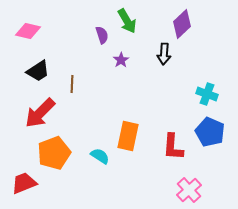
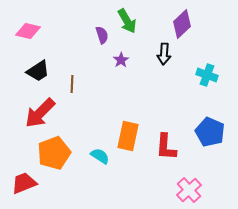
cyan cross: moved 19 px up
red L-shape: moved 7 px left
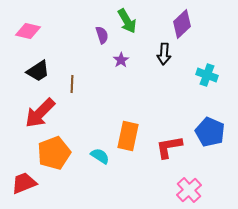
red L-shape: moved 3 px right; rotated 76 degrees clockwise
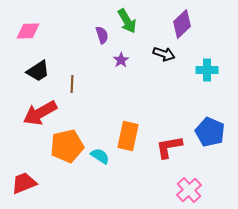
pink diamond: rotated 15 degrees counterclockwise
black arrow: rotated 75 degrees counterclockwise
cyan cross: moved 5 px up; rotated 20 degrees counterclockwise
red arrow: rotated 16 degrees clockwise
orange pentagon: moved 13 px right, 7 px up; rotated 8 degrees clockwise
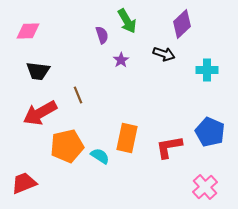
black trapezoid: rotated 40 degrees clockwise
brown line: moved 6 px right, 11 px down; rotated 24 degrees counterclockwise
orange rectangle: moved 1 px left, 2 px down
pink cross: moved 16 px right, 3 px up
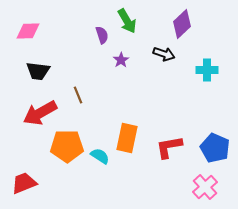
blue pentagon: moved 5 px right, 16 px down
orange pentagon: rotated 12 degrees clockwise
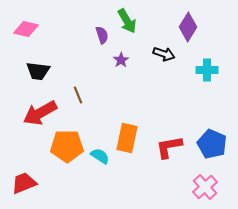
purple diamond: moved 6 px right, 3 px down; rotated 16 degrees counterclockwise
pink diamond: moved 2 px left, 2 px up; rotated 15 degrees clockwise
blue pentagon: moved 3 px left, 4 px up
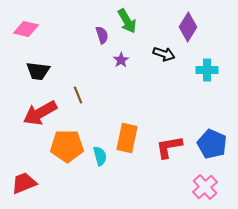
cyan semicircle: rotated 42 degrees clockwise
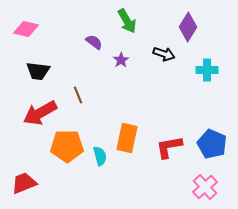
purple semicircle: moved 8 px left, 7 px down; rotated 36 degrees counterclockwise
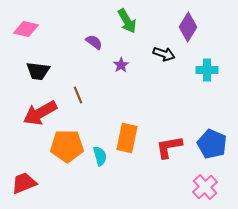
purple star: moved 5 px down
